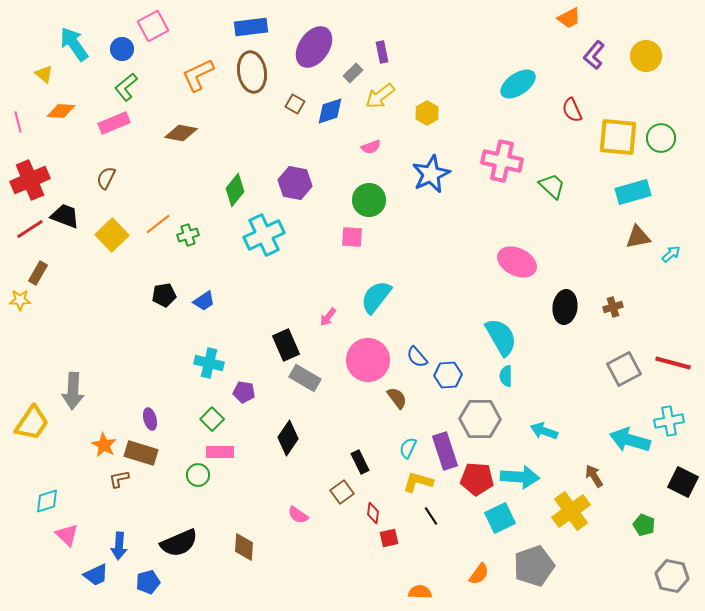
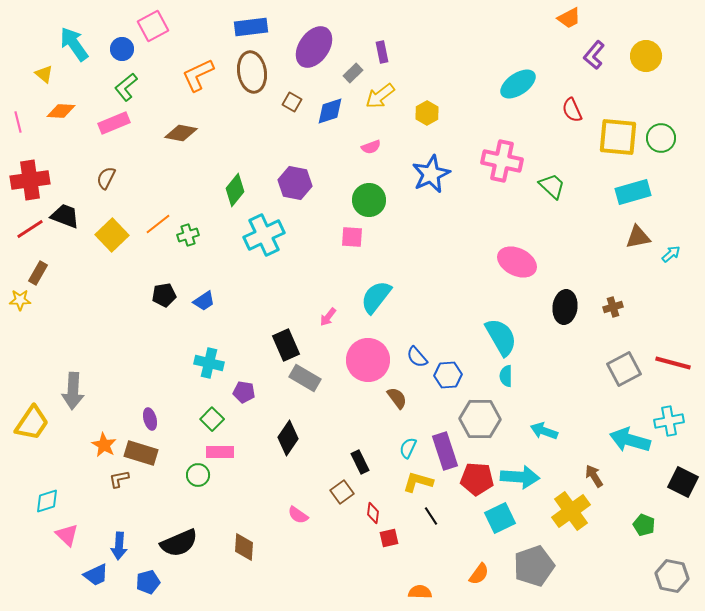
brown square at (295, 104): moved 3 px left, 2 px up
red cross at (30, 180): rotated 15 degrees clockwise
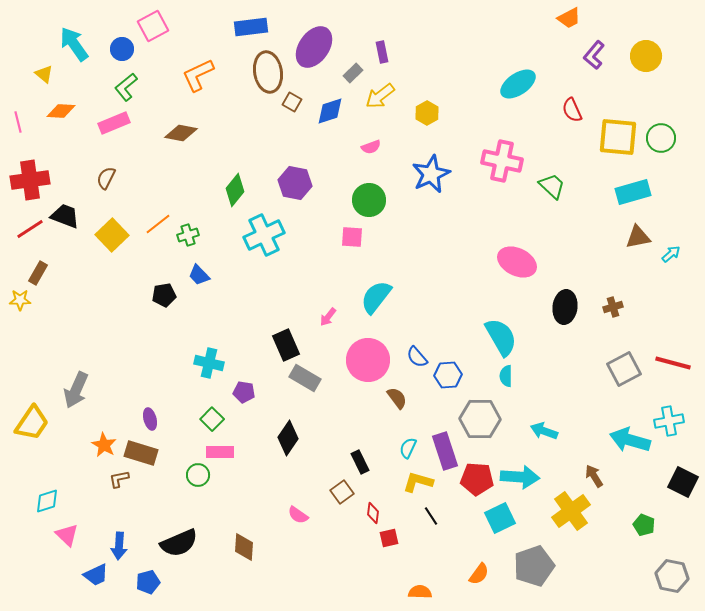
brown ellipse at (252, 72): moved 16 px right
blue trapezoid at (204, 301): moved 5 px left, 26 px up; rotated 80 degrees clockwise
gray arrow at (73, 391): moved 3 px right, 1 px up; rotated 21 degrees clockwise
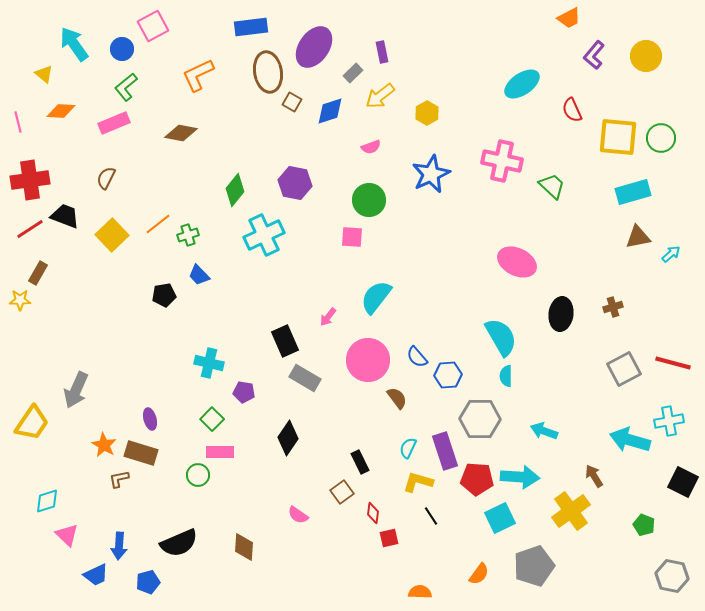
cyan ellipse at (518, 84): moved 4 px right
black ellipse at (565, 307): moved 4 px left, 7 px down
black rectangle at (286, 345): moved 1 px left, 4 px up
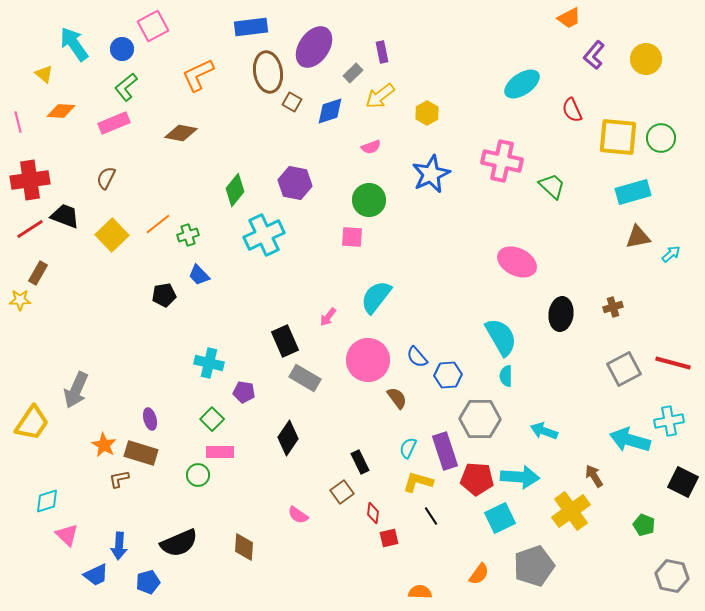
yellow circle at (646, 56): moved 3 px down
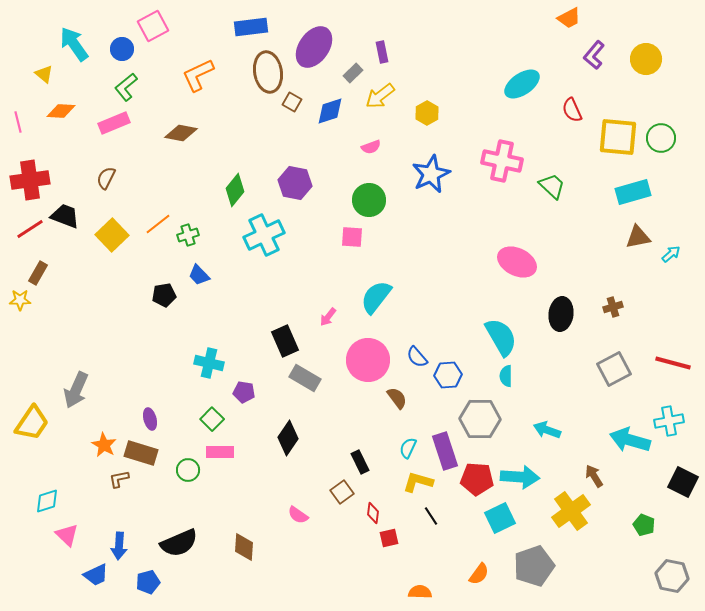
gray square at (624, 369): moved 10 px left
cyan arrow at (544, 431): moved 3 px right, 1 px up
green circle at (198, 475): moved 10 px left, 5 px up
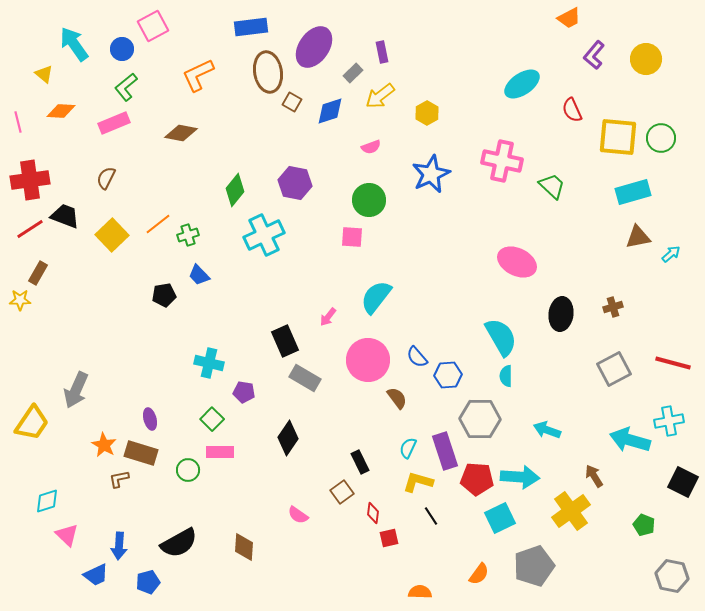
black semicircle at (179, 543): rotated 6 degrees counterclockwise
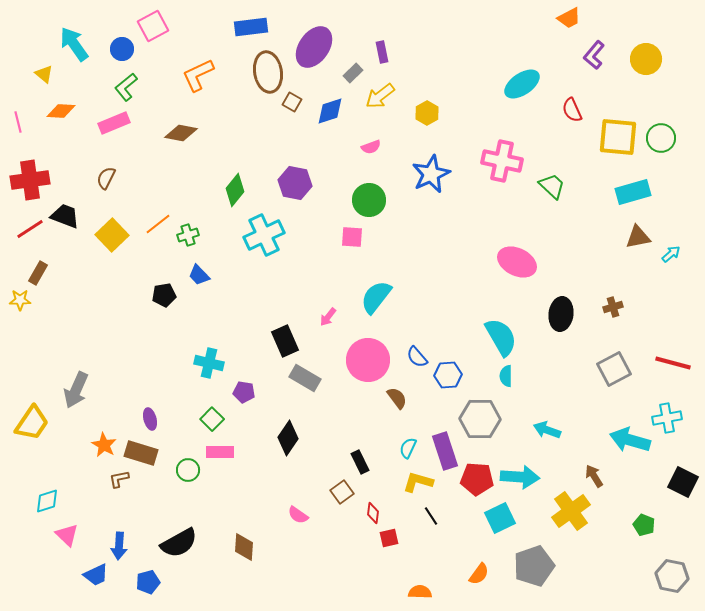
cyan cross at (669, 421): moved 2 px left, 3 px up
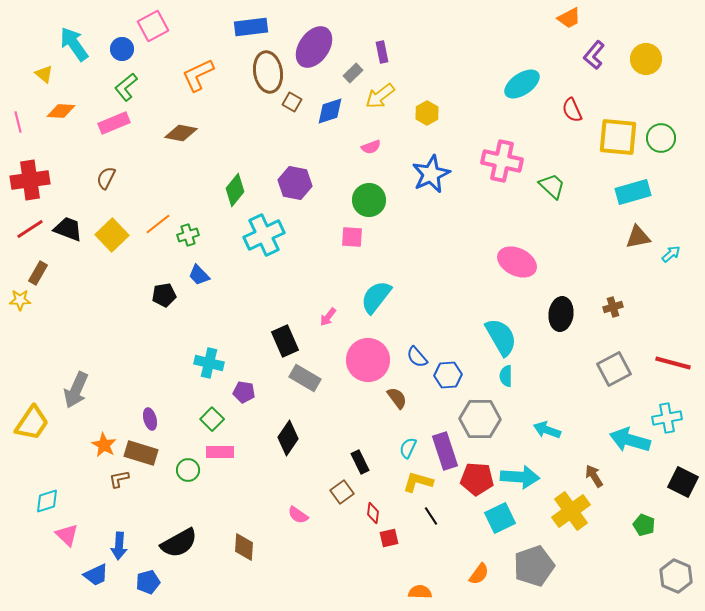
black trapezoid at (65, 216): moved 3 px right, 13 px down
gray hexagon at (672, 576): moved 4 px right; rotated 12 degrees clockwise
